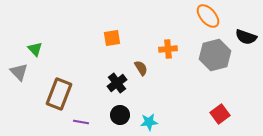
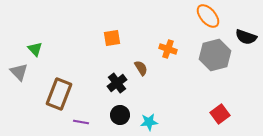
orange cross: rotated 24 degrees clockwise
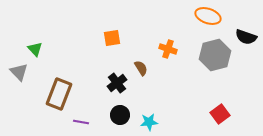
orange ellipse: rotated 30 degrees counterclockwise
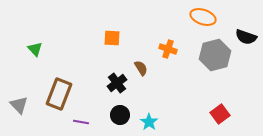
orange ellipse: moved 5 px left, 1 px down
orange square: rotated 12 degrees clockwise
gray triangle: moved 33 px down
cyan star: rotated 30 degrees counterclockwise
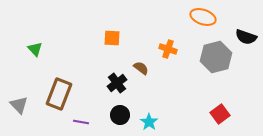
gray hexagon: moved 1 px right, 2 px down
brown semicircle: rotated 21 degrees counterclockwise
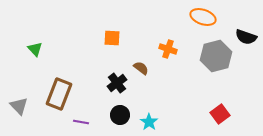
gray hexagon: moved 1 px up
gray triangle: moved 1 px down
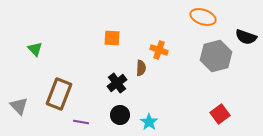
orange cross: moved 9 px left, 1 px down
brown semicircle: rotated 56 degrees clockwise
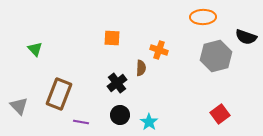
orange ellipse: rotated 20 degrees counterclockwise
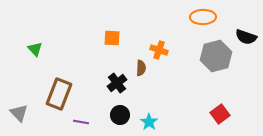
gray triangle: moved 7 px down
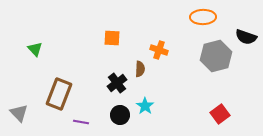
brown semicircle: moved 1 px left, 1 px down
cyan star: moved 4 px left, 16 px up
